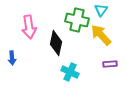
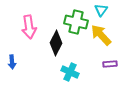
green cross: moved 1 px left, 2 px down
black diamond: rotated 15 degrees clockwise
blue arrow: moved 4 px down
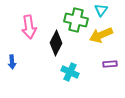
green cross: moved 2 px up
yellow arrow: rotated 70 degrees counterclockwise
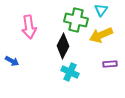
black diamond: moved 7 px right, 3 px down
blue arrow: moved 1 px up; rotated 56 degrees counterclockwise
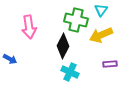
blue arrow: moved 2 px left, 2 px up
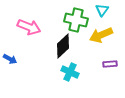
cyan triangle: moved 1 px right
pink arrow: rotated 60 degrees counterclockwise
black diamond: rotated 20 degrees clockwise
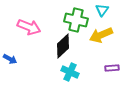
purple rectangle: moved 2 px right, 4 px down
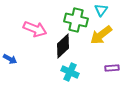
cyan triangle: moved 1 px left
pink arrow: moved 6 px right, 2 px down
yellow arrow: rotated 15 degrees counterclockwise
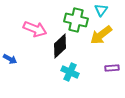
black diamond: moved 3 px left
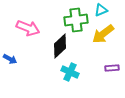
cyan triangle: rotated 32 degrees clockwise
green cross: rotated 20 degrees counterclockwise
pink arrow: moved 7 px left, 1 px up
yellow arrow: moved 2 px right, 1 px up
